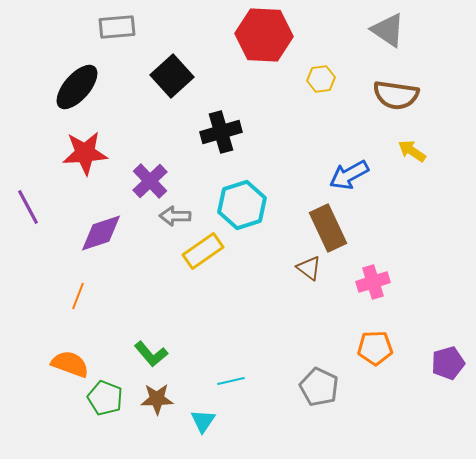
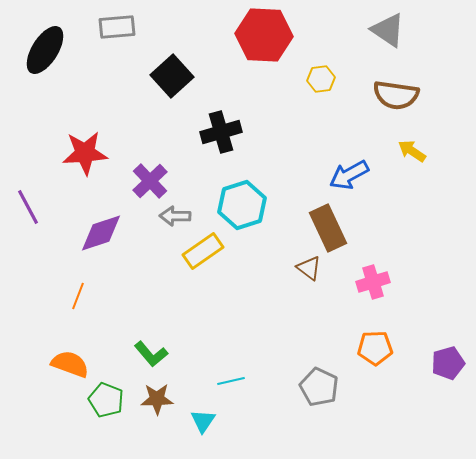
black ellipse: moved 32 px left, 37 px up; rotated 9 degrees counterclockwise
green pentagon: moved 1 px right, 2 px down
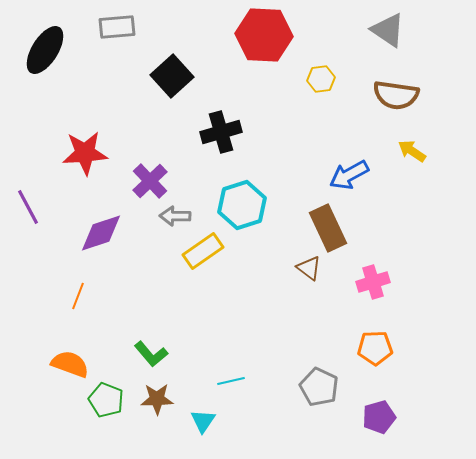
purple pentagon: moved 69 px left, 54 px down
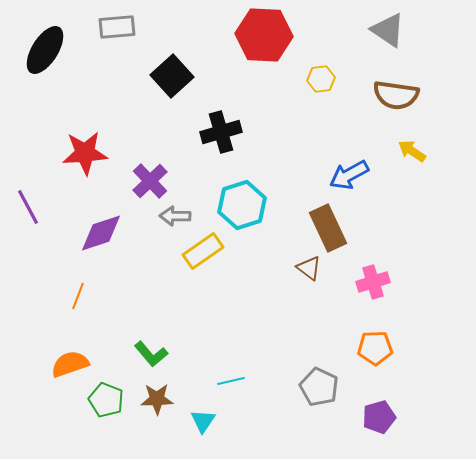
orange semicircle: rotated 39 degrees counterclockwise
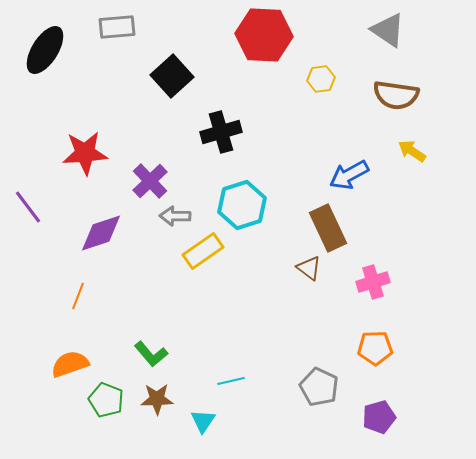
purple line: rotated 9 degrees counterclockwise
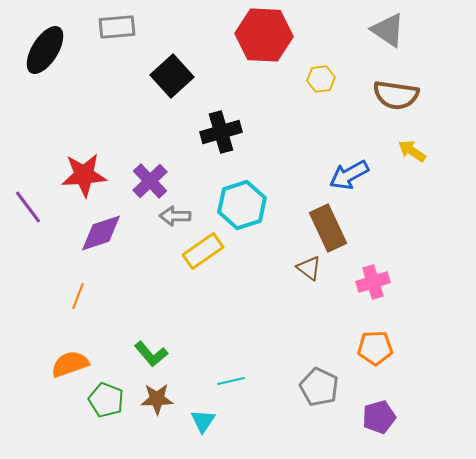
red star: moved 1 px left, 22 px down
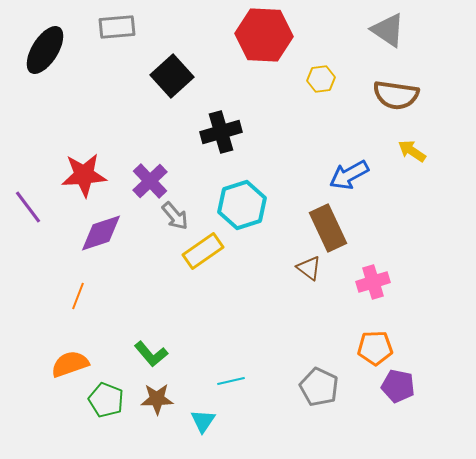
gray arrow: rotated 132 degrees counterclockwise
purple pentagon: moved 19 px right, 31 px up; rotated 28 degrees clockwise
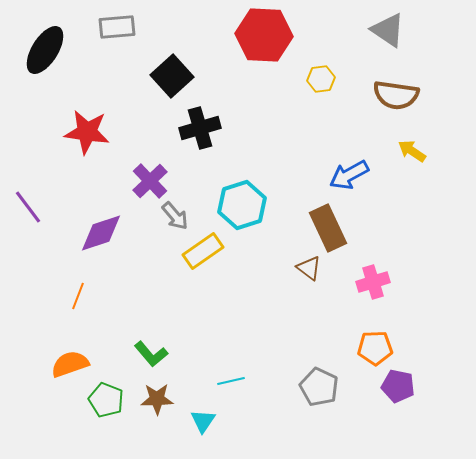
black cross: moved 21 px left, 4 px up
red star: moved 3 px right, 43 px up; rotated 12 degrees clockwise
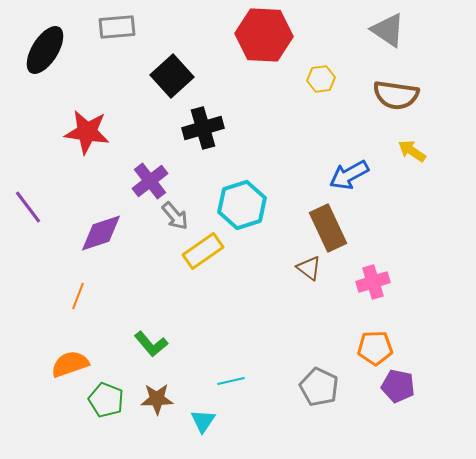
black cross: moved 3 px right
purple cross: rotated 6 degrees clockwise
green L-shape: moved 10 px up
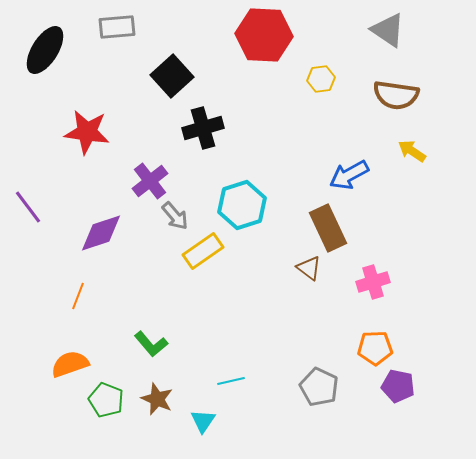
brown star: rotated 24 degrees clockwise
